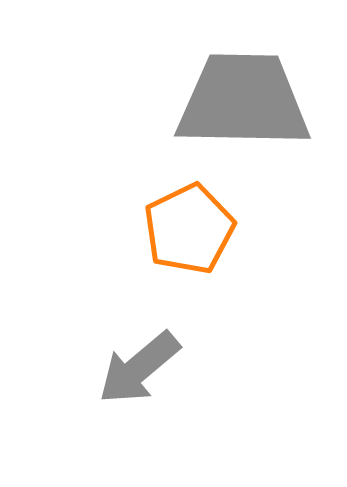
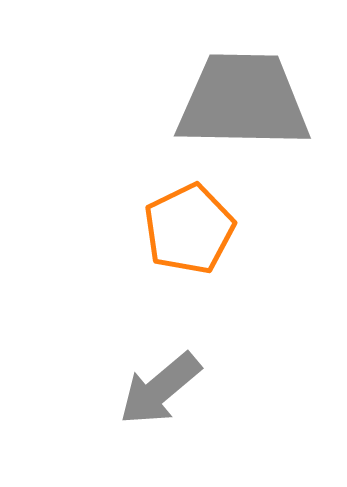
gray arrow: moved 21 px right, 21 px down
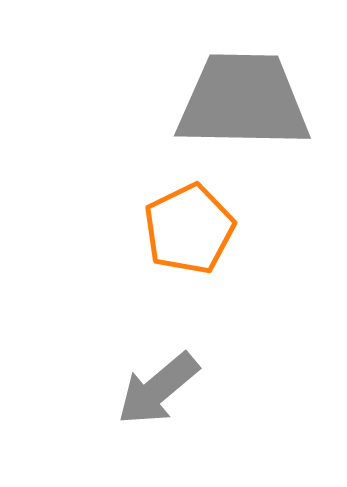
gray arrow: moved 2 px left
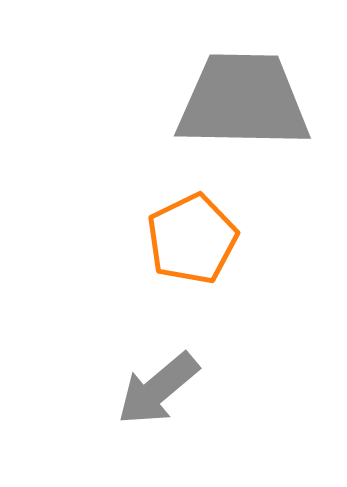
orange pentagon: moved 3 px right, 10 px down
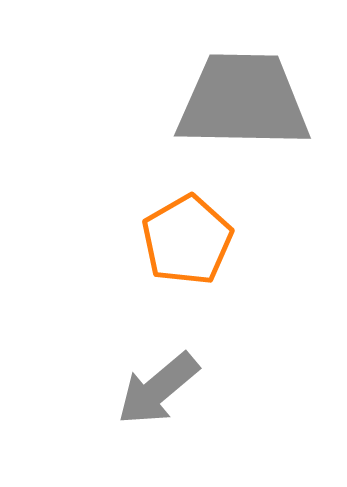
orange pentagon: moved 5 px left, 1 px down; rotated 4 degrees counterclockwise
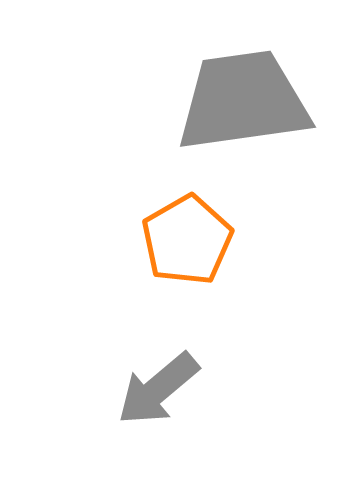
gray trapezoid: rotated 9 degrees counterclockwise
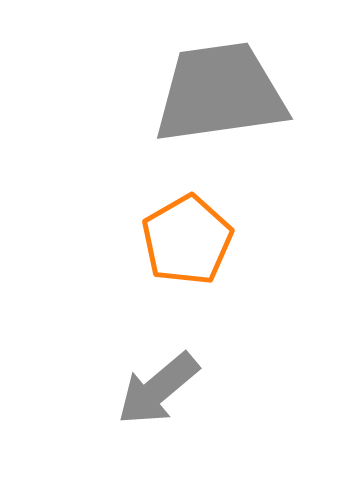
gray trapezoid: moved 23 px left, 8 px up
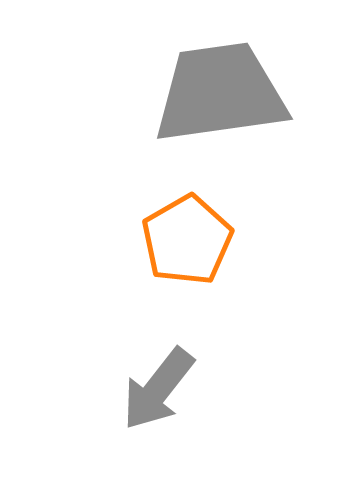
gray arrow: rotated 12 degrees counterclockwise
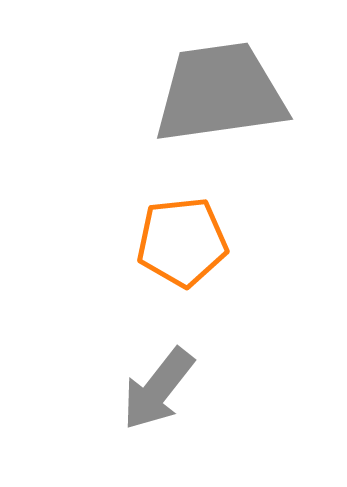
orange pentagon: moved 5 px left, 2 px down; rotated 24 degrees clockwise
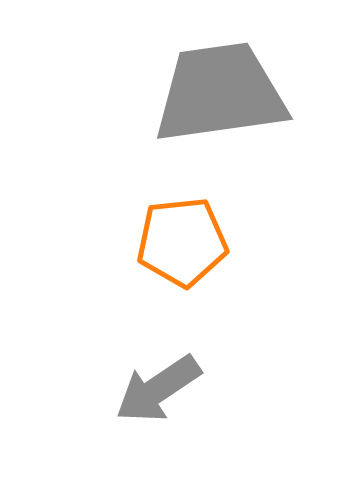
gray arrow: rotated 18 degrees clockwise
